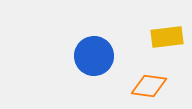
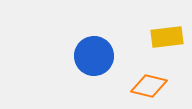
orange diamond: rotated 6 degrees clockwise
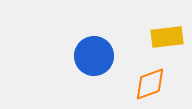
orange diamond: moved 1 px right, 2 px up; rotated 33 degrees counterclockwise
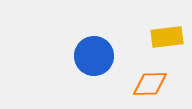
orange diamond: rotated 18 degrees clockwise
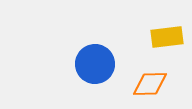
blue circle: moved 1 px right, 8 px down
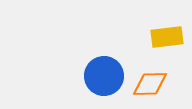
blue circle: moved 9 px right, 12 px down
